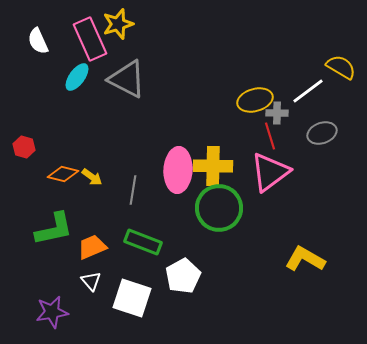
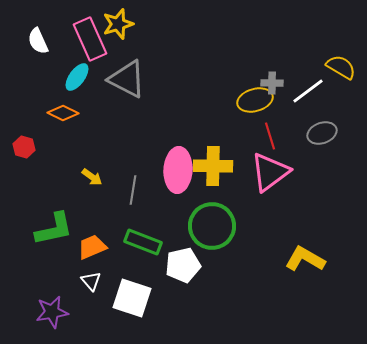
gray cross: moved 5 px left, 30 px up
orange diamond: moved 61 px up; rotated 12 degrees clockwise
green circle: moved 7 px left, 18 px down
white pentagon: moved 11 px up; rotated 16 degrees clockwise
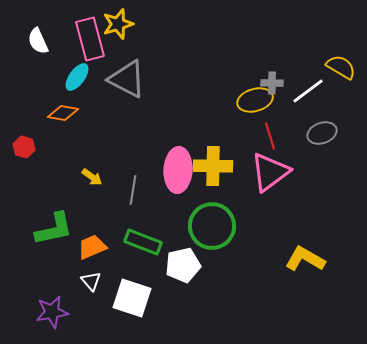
pink rectangle: rotated 9 degrees clockwise
orange diamond: rotated 16 degrees counterclockwise
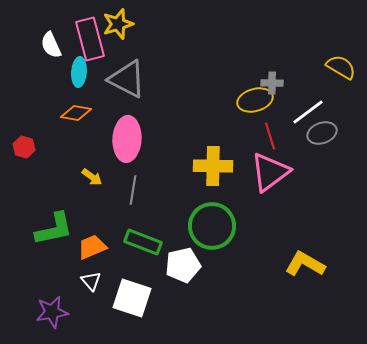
white semicircle: moved 13 px right, 4 px down
cyan ellipse: moved 2 px right, 5 px up; rotated 32 degrees counterclockwise
white line: moved 21 px down
orange diamond: moved 13 px right
pink ellipse: moved 51 px left, 31 px up
yellow L-shape: moved 5 px down
